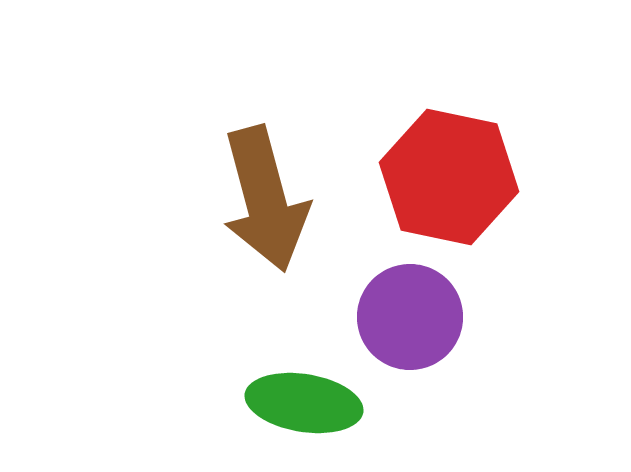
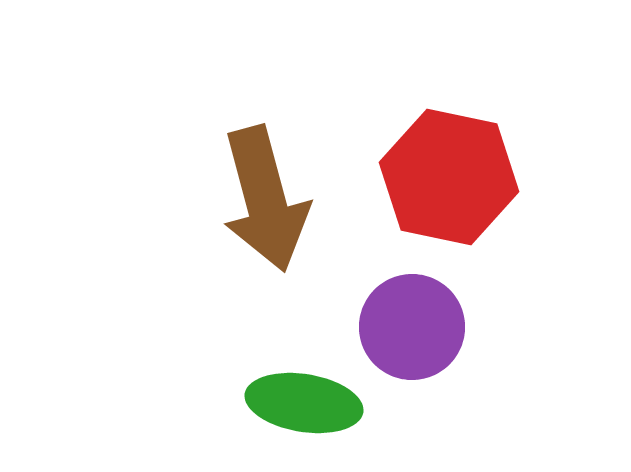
purple circle: moved 2 px right, 10 px down
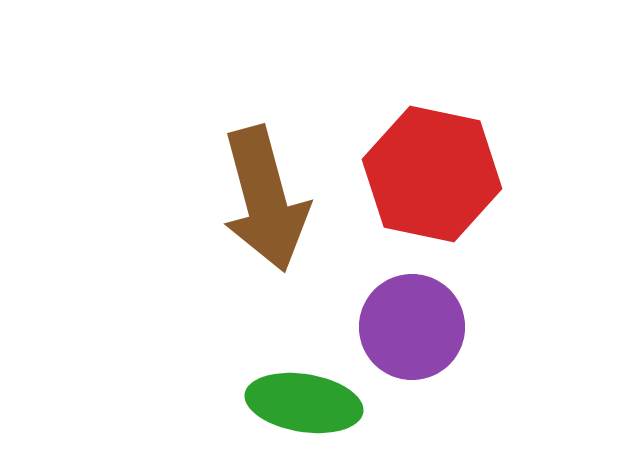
red hexagon: moved 17 px left, 3 px up
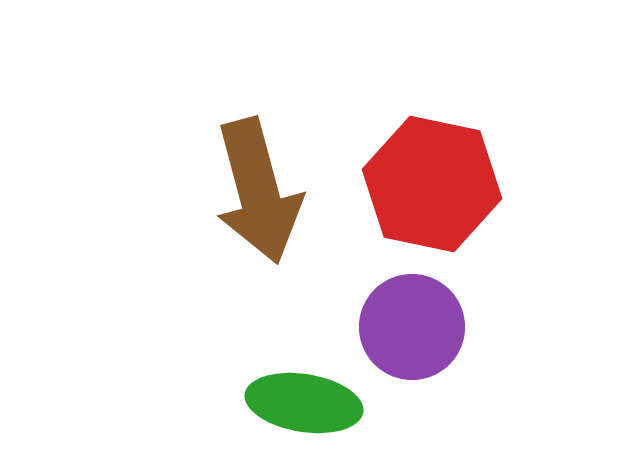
red hexagon: moved 10 px down
brown arrow: moved 7 px left, 8 px up
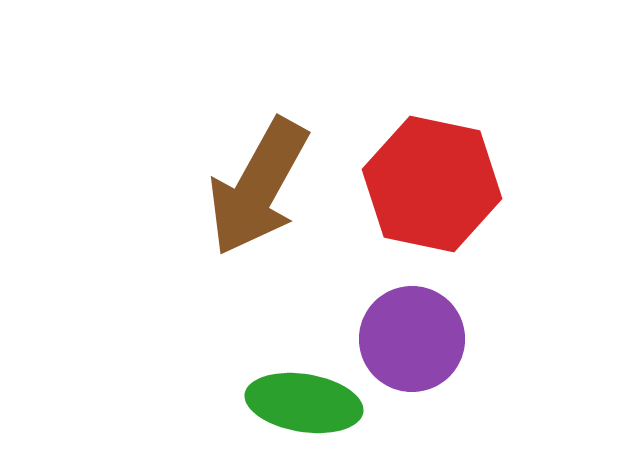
brown arrow: moved 4 px up; rotated 44 degrees clockwise
purple circle: moved 12 px down
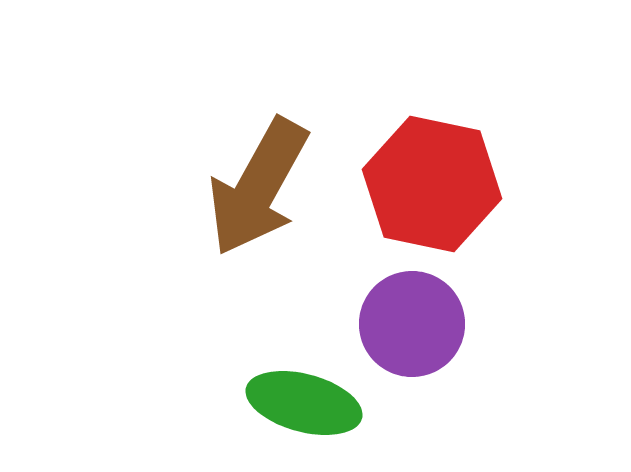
purple circle: moved 15 px up
green ellipse: rotated 6 degrees clockwise
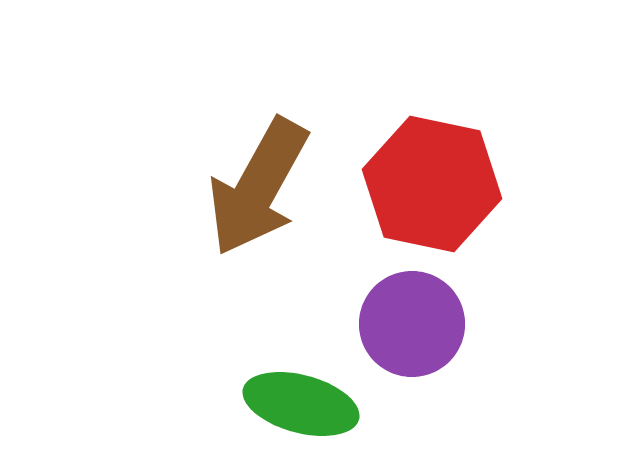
green ellipse: moved 3 px left, 1 px down
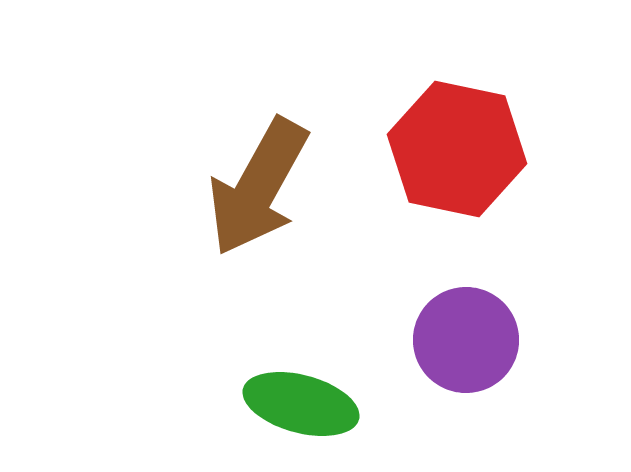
red hexagon: moved 25 px right, 35 px up
purple circle: moved 54 px right, 16 px down
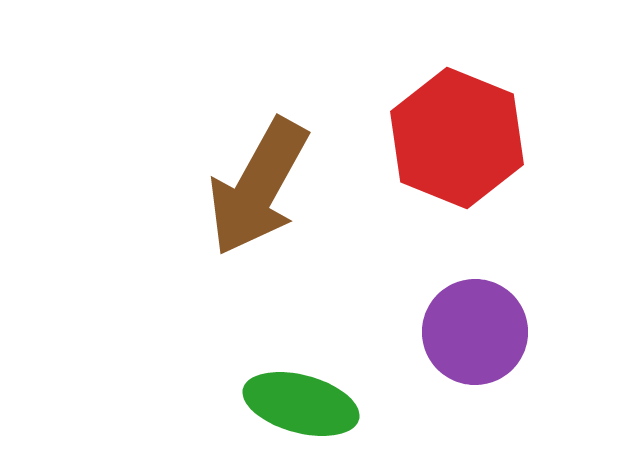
red hexagon: moved 11 px up; rotated 10 degrees clockwise
purple circle: moved 9 px right, 8 px up
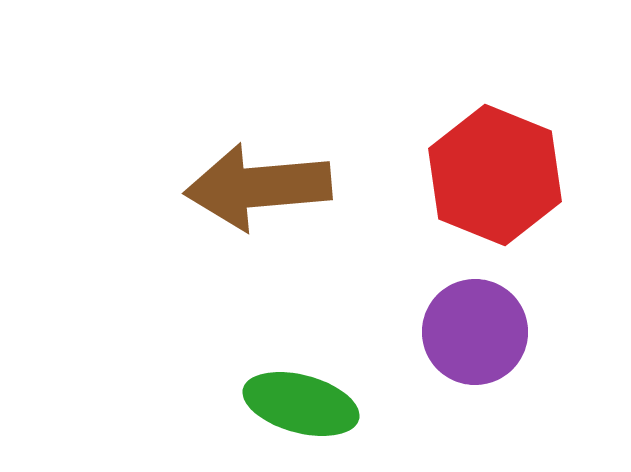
red hexagon: moved 38 px right, 37 px down
brown arrow: rotated 56 degrees clockwise
